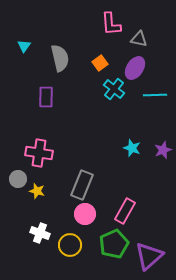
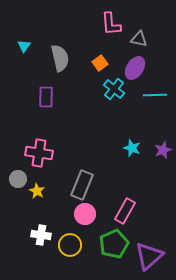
yellow star: rotated 14 degrees clockwise
white cross: moved 1 px right, 2 px down; rotated 12 degrees counterclockwise
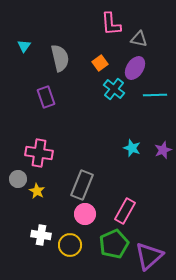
purple rectangle: rotated 20 degrees counterclockwise
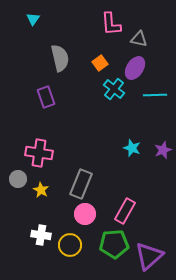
cyan triangle: moved 9 px right, 27 px up
gray rectangle: moved 1 px left, 1 px up
yellow star: moved 4 px right, 1 px up
green pentagon: rotated 20 degrees clockwise
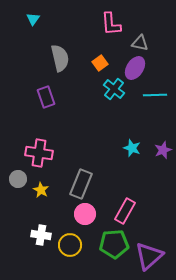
gray triangle: moved 1 px right, 4 px down
